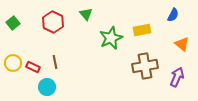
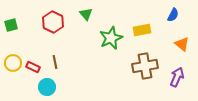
green square: moved 2 px left, 2 px down; rotated 24 degrees clockwise
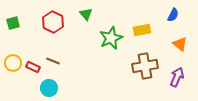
green square: moved 2 px right, 2 px up
orange triangle: moved 2 px left
brown line: moved 2 px left, 1 px up; rotated 56 degrees counterclockwise
cyan circle: moved 2 px right, 1 px down
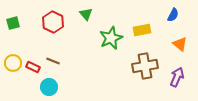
cyan circle: moved 1 px up
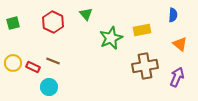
blue semicircle: rotated 24 degrees counterclockwise
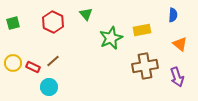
brown line: rotated 64 degrees counterclockwise
purple arrow: rotated 138 degrees clockwise
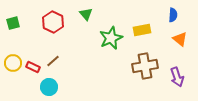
orange triangle: moved 5 px up
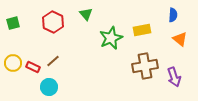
purple arrow: moved 3 px left
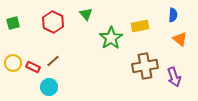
yellow rectangle: moved 2 px left, 4 px up
green star: rotated 10 degrees counterclockwise
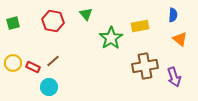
red hexagon: moved 1 px up; rotated 15 degrees counterclockwise
